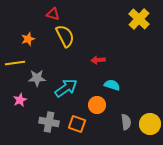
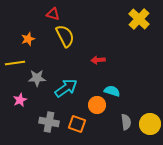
cyan semicircle: moved 6 px down
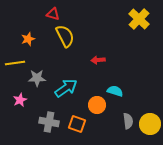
cyan semicircle: moved 3 px right
gray semicircle: moved 2 px right, 1 px up
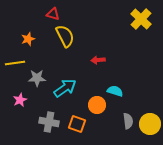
yellow cross: moved 2 px right
cyan arrow: moved 1 px left
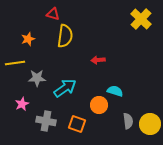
yellow semicircle: rotated 35 degrees clockwise
pink star: moved 2 px right, 4 px down
orange circle: moved 2 px right
gray cross: moved 3 px left, 1 px up
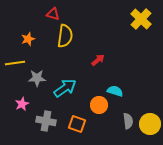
red arrow: rotated 144 degrees clockwise
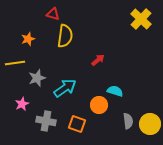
gray star: rotated 18 degrees counterclockwise
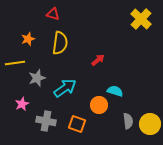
yellow semicircle: moved 5 px left, 7 px down
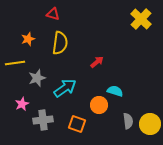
red arrow: moved 1 px left, 2 px down
gray cross: moved 3 px left, 1 px up; rotated 18 degrees counterclockwise
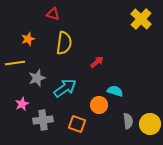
yellow semicircle: moved 4 px right
